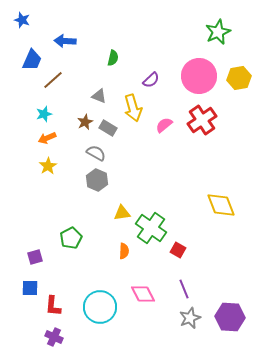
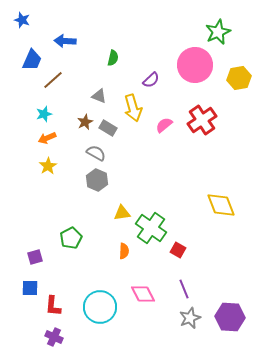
pink circle: moved 4 px left, 11 px up
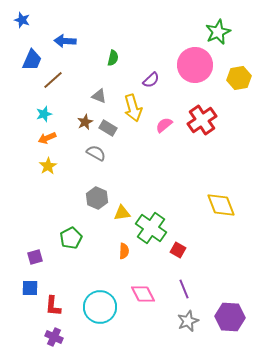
gray hexagon: moved 18 px down
gray star: moved 2 px left, 3 px down
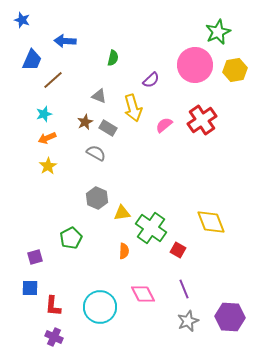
yellow hexagon: moved 4 px left, 8 px up
yellow diamond: moved 10 px left, 17 px down
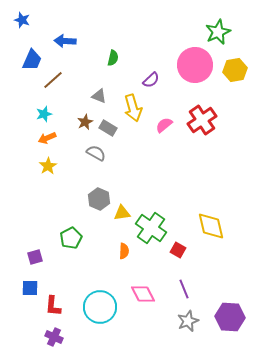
gray hexagon: moved 2 px right, 1 px down
yellow diamond: moved 4 px down; rotated 8 degrees clockwise
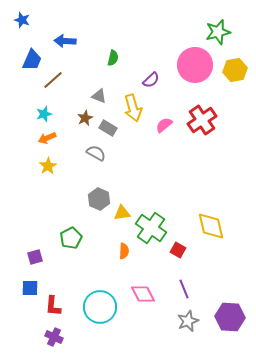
green star: rotated 10 degrees clockwise
brown star: moved 4 px up
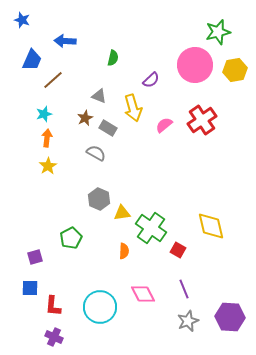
orange arrow: rotated 120 degrees clockwise
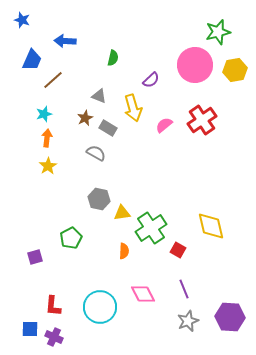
gray hexagon: rotated 10 degrees counterclockwise
green cross: rotated 20 degrees clockwise
blue square: moved 41 px down
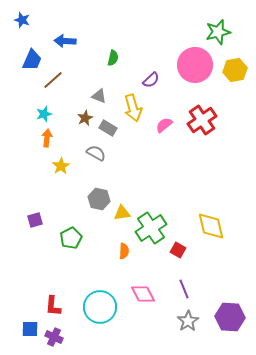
yellow star: moved 13 px right
purple square: moved 37 px up
gray star: rotated 10 degrees counterclockwise
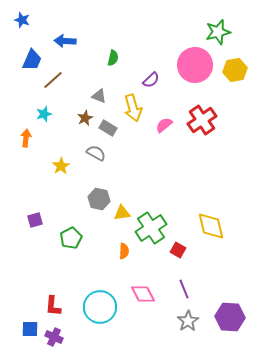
orange arrow: moved 21 px left
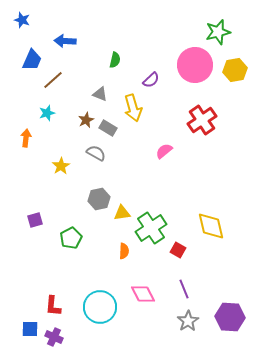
green semicircle: moved 2 px right, 2 px down
gray triangle: moved 1 px right, 2 px up
cyan star: moved 3 px right, 1 px up
brown star: moved 1 px right, 2 px down
pink semicircle: moved 26 px down
gray hexagon: rotated 25 degrees counterclockwise
